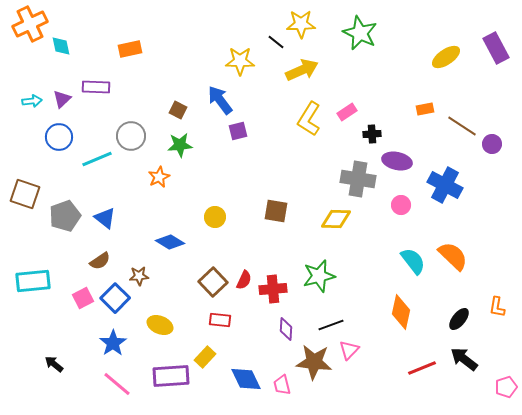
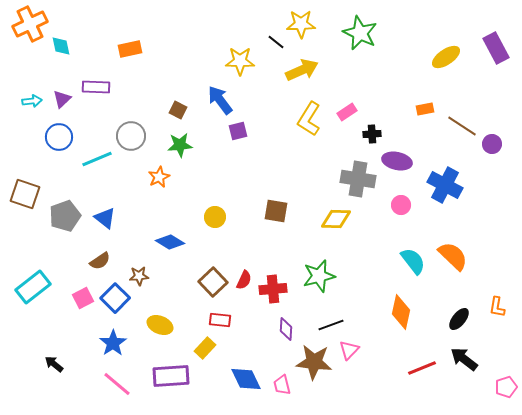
cyan rectangle at (33, 281): moved 6 px down; rotated 32 degrees counterclockwise
yellow rectangle at (205, 357): moved 9 px up
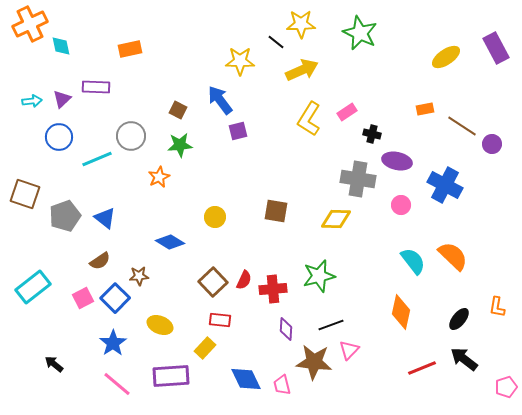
black cross at (372, 134): rotated 18 degrees clockwise
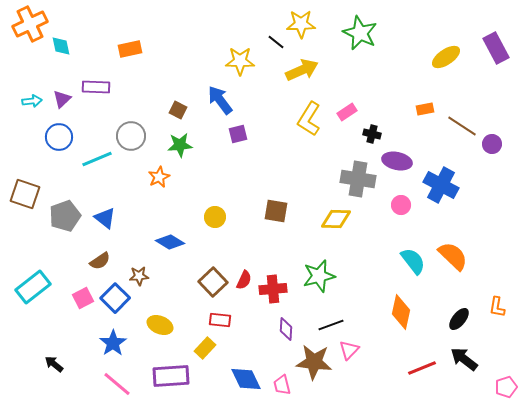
purple square at (238, 131): moved 3 px down
blue cross at (445, 185): moved 4 px left
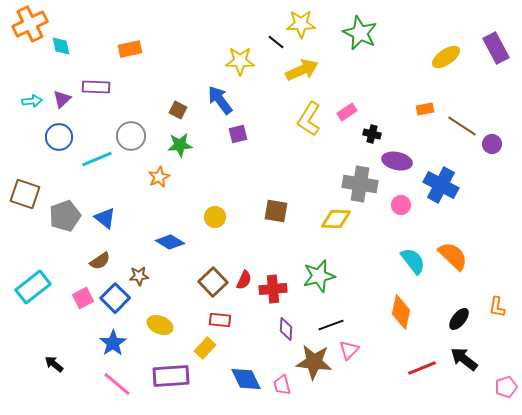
gray cross at (358, 179): moved 2 px right, 5 px down
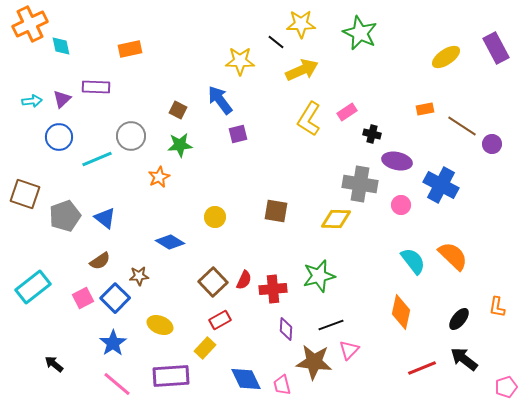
red rectangle at (220, 320): rotated 35 degrees counterclockwise
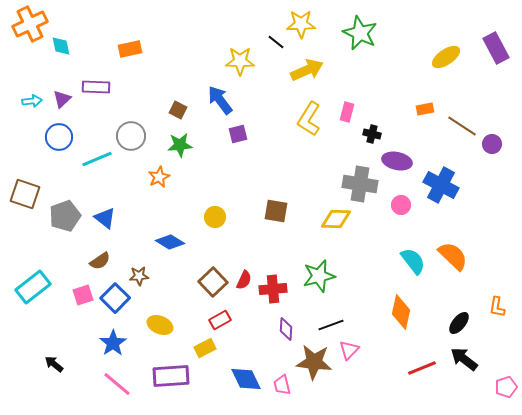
yellow arrow at (302, 70): moved 5 px right
pink rectangle at (347, 112): rotated 42 degrees counterclockwise
pink square at (83, 298): moved 3 px up; rotated 10 degrees clockwise
black ellipse at (459, 319): moved 4 px down
yellow rectangle at (205, 348): rotated 20 degrees clockwise
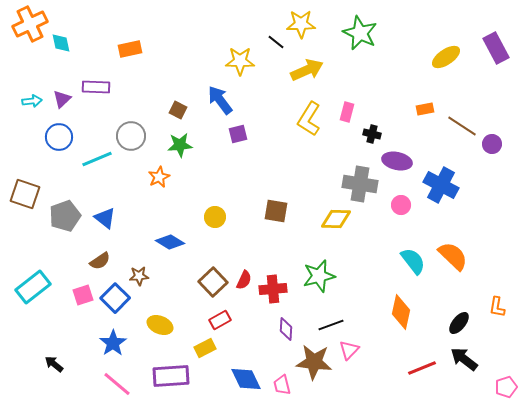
cyan diamond at (61, 46): moved 3 px up
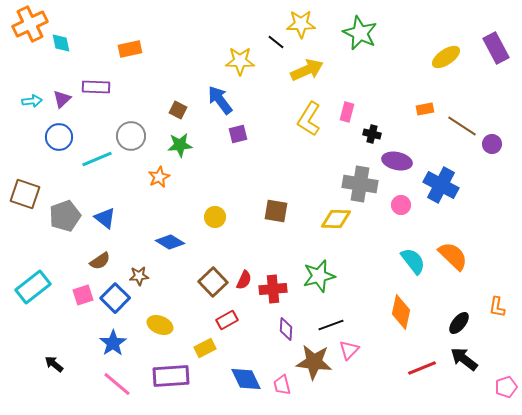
red rectangle at (220, 320): moved 7 px right
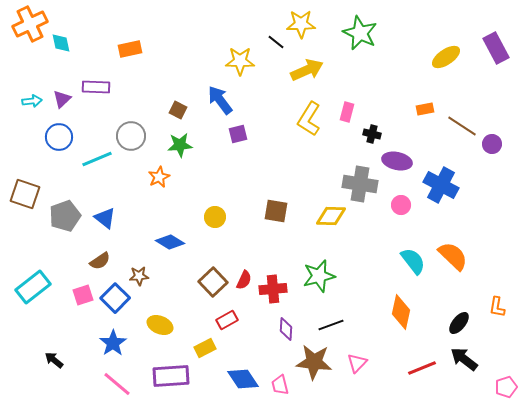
yellow diamond at (336, 219): moved 5 px left, 3 px up
pink triangle at (349, 350): moved 8 px right, 13 px down
black arrow at (54, 364): moved 4 px up
blue diamond at (246, 379): moved 3 px left; rotated 8 degrees counterclockwise
pink trapezoid at (282, 385): moved 2 px left
